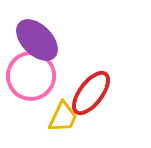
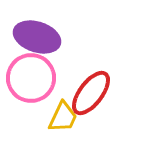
purple ellipse: moved 3 px up; rotated 27 degrees counterclockwise
pink circle: moved 2 px down
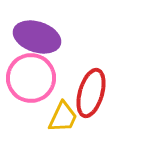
red ellipse: rotated 21 degrees counterclockwise
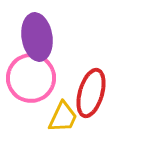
purple ellipse: rotated 63 degrees clockwise
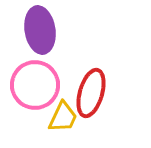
purple ellipse: moved 3 px right, 7 px up
pink circle: moved 4 px right, 7 px down
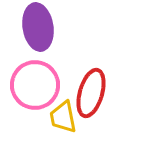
purple ellipse: moved 2 px left, 3 px up
yellow trapezoid: rotated 144 degrees clockwise
